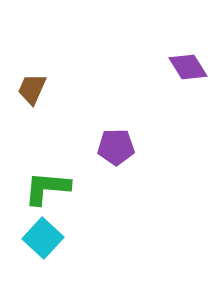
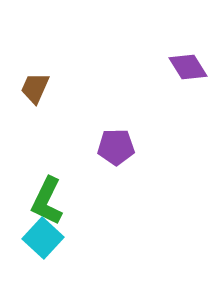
brown trapezoid: moved 3 px right, 1 px up
green L-shape: moved 13 px down; rotated 69 degrees counterclockwise
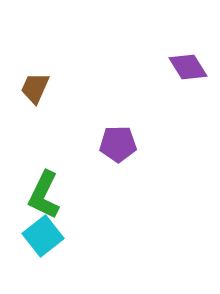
purple pentagon: moved 2 px right, 3 px up
green L-shape: moved 3 px left, 6 px up
cyan square: moved 2 px up; rotated 9 degrees clockwise
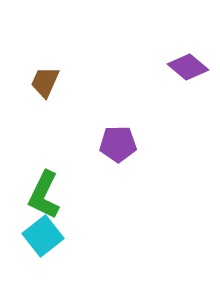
purple diamond: rotated 18 degrees counterclockwise
brown trapezoid: moved 10 px right, 6 px up
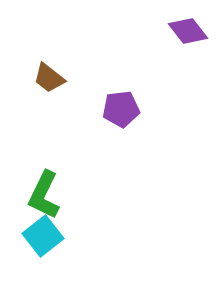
purple diamond: moved 36 px up; rotated 12 degrees clockwise
brown trapezoid: moved 4 px right, 4 px up; rotated 76 degrees counterclockwise
purple pentagon: moved 3 px right, 35 px up; rotated 6 degrees counterclockwise
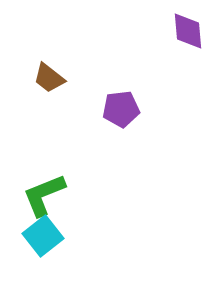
purple diamond: rotated 33 degrees clockwise
green L-shape: rotated 42 degrees clockwise
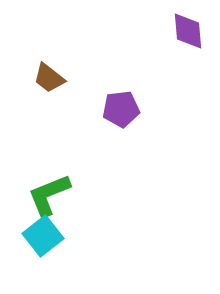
green L-shape: moved 5 px right
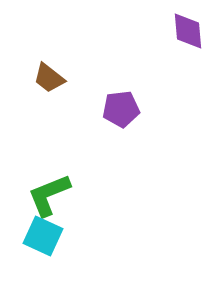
cyan square: rotated 27 degrees counterclockwise
